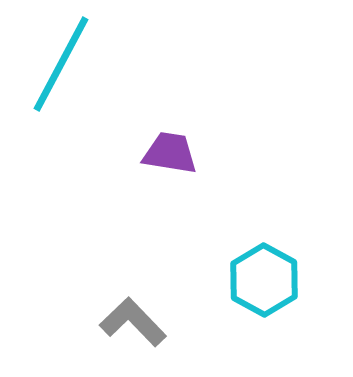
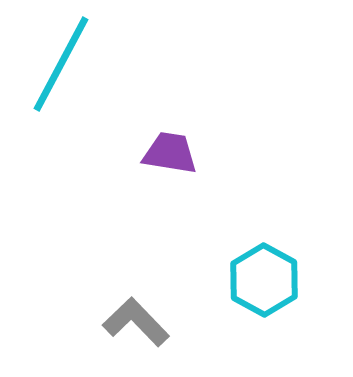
gray L-shape: moved 3 px right
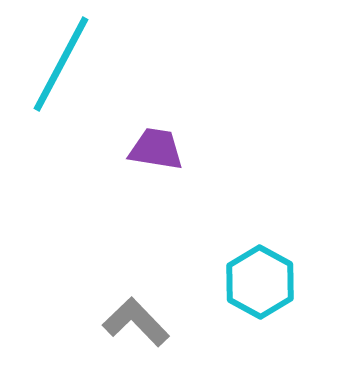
purple trapezoid: moved 14 px left, 4 px up
cyan hexagon: moved 4 px left, 2 px down
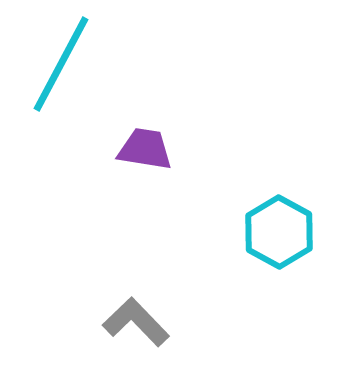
purple trapezoid: moved 11 px left
cyan hexagon: moved 19 px right, 50 px up
